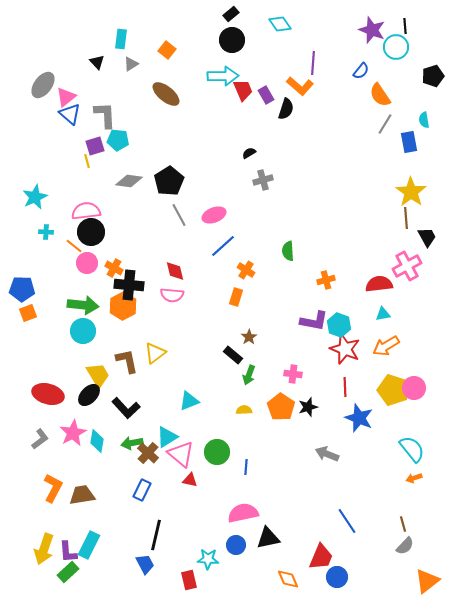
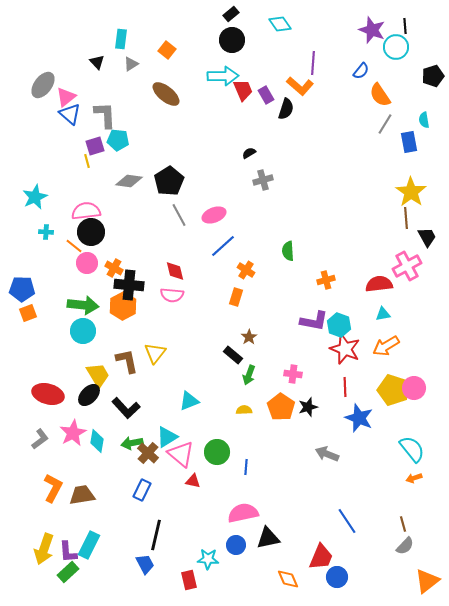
yellow triangle at (155, 353): rotated 15 degrees counterclockwise
red triangle at (190, 480): moved 3 px right, 1 px down
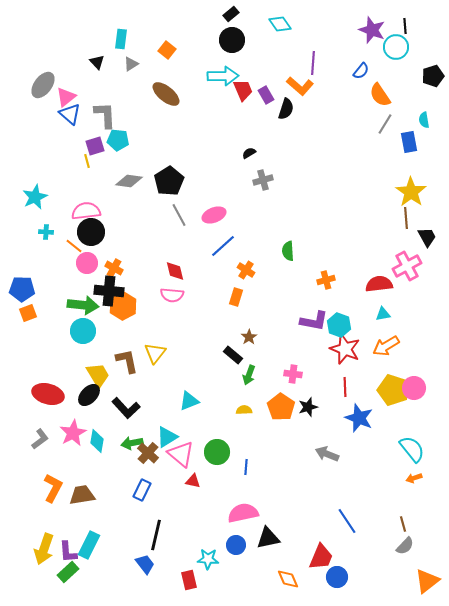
black cross at (129, 285): moved 20 px left, 6 px down
blue trapezoid at (145, 564): rotated 10 degrees counterclockwise
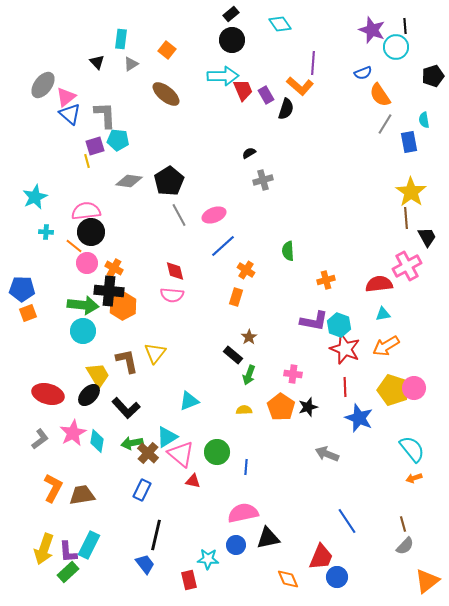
blue semicircle at (361, 71): moved 2 px right, 2 px down; rotated 30 degrees clockwise
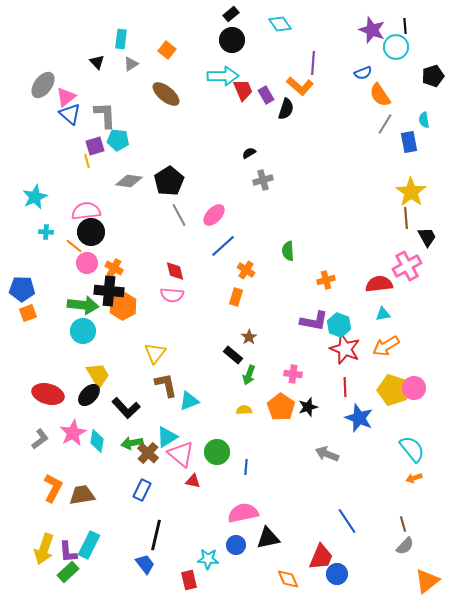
pink ellipse at (214, 215): rotated 25 degrees counterclockwise
brown L-shape at (127, 361): moved 39 px right, 24 px down
blue circle at (337, 577): moved 3 px up
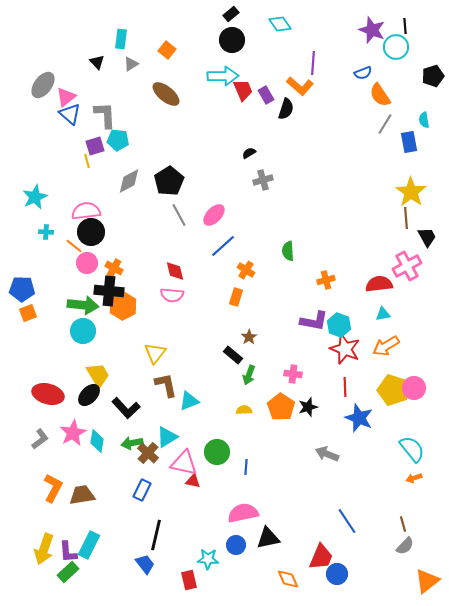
gray diamond at (129, 181): rotated 36 degrees counterclockwise
pink triangle at (181, 454): moved 3 px right, 9 px down; rotated 28 degrees counterclockwise
